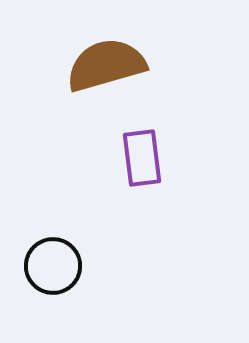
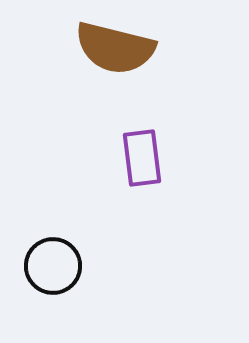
brown semicircle: moved 9 px right, 17 px up; rotated 150 degrees counterclockwise
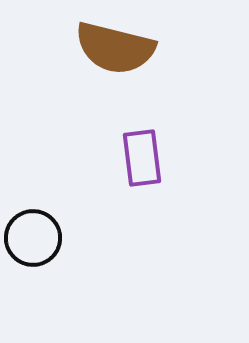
black circle: moved 20 px left, 28 px up
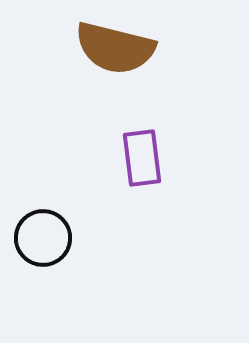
black circle: moved 10 px right
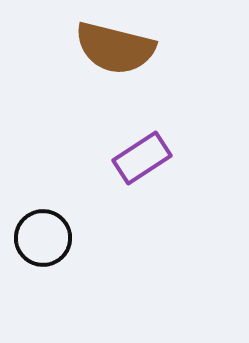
purple rectangle: rotated 64 degrees clockwise
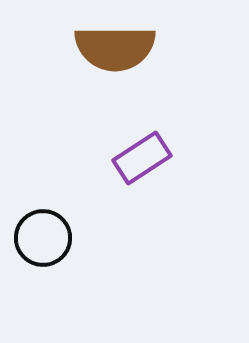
brown semicircle: rotated 14 degrees counterclockwise
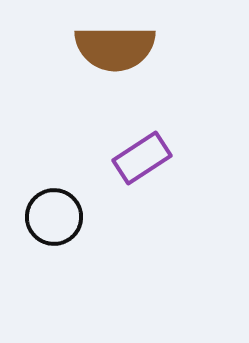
black circle: moved 11 px right, 21 px up
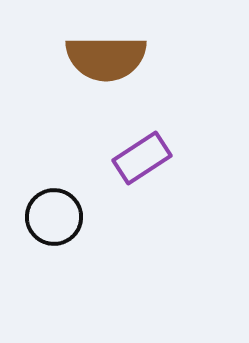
brown semicircle: moved 9 px left, 10 px down
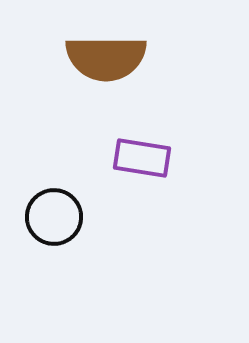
purple rectangle: rotated 42 degrees clockwise
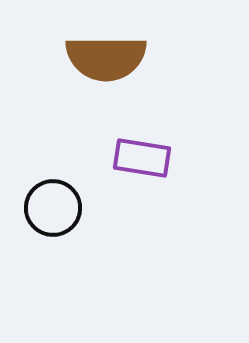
black circle: moved 1 px left, 9 px up
